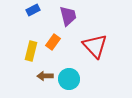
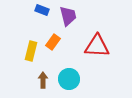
blue rectangle: moved 9 px right; rotated 48 degrees clockwise
red triangle: moved 2 px right; rotated 44 degrees counterclockwise
brown arrow: moved 2 px left, 4 px down; rotated 91 degrees clockwise
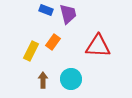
blue rectangle: moved 4 px right
purple trapezoid: moved 2 px up
red triangle: moved 1 px right
yellow rectangle: rotated 12 degrees clockwise
cyan circle: moved 2 px right
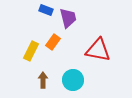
purple trapezoid: moved 4 px down
red triangle: moved 4 px down; rotated 8 degrees clockwise
cyan circle: moved 2 px right, 1 px down
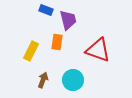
purple trapezoid: moved 2 px down
orange rectangle: moved 4 px right; rotated 28 degrees counterclockwise
red triangle: rotated 8 degrees clockwise
brown arrow: rotated 21 degrees clockwise
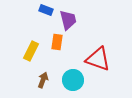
red triangle: moved 9 px down
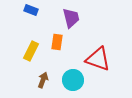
blue rectangle: moved 15 px left
purple trapezoid: moved 3 px right, 2 px up
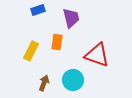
blue rectangle: moved 7 px right; rotated 40 degrees counterclockwise
red triangle: moved 1 px left, 4 px up
brown arrow: moved 1 px right, 3 px down
